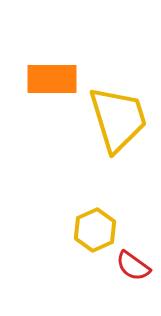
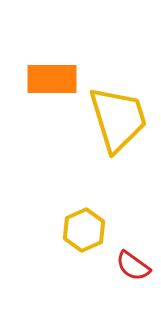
yellow hexagon: moved 11 px left
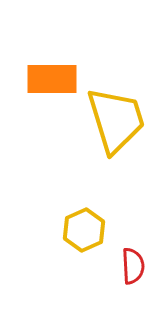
yellow trapezoid: moved 2 px left, 1 px down
red semicircle: rotated 129 degrees counterclockwise
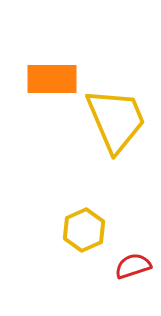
yellow trapezoid: rotated 6 degrees counterclockwise
red semicircle: rotated 105 degrees counterclockwise
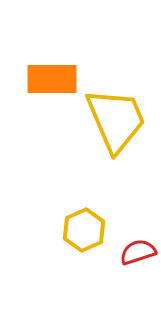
red semicircle: moved 5 px right, 14 px up
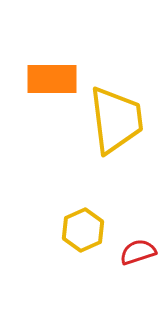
yellow trapezoid: rotated 16 degrees clockwise
yellow hexagon: moved 1 px left
